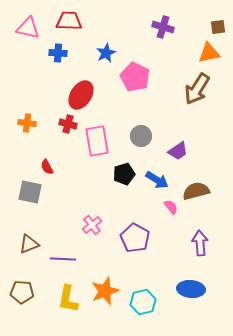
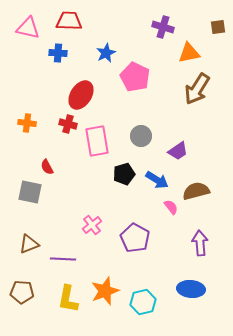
orange triangle: moved 20 px left
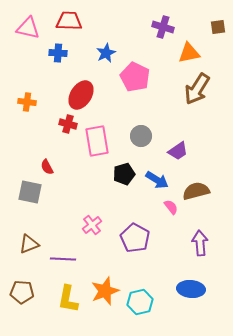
orange cross: moved 21 px up
cyan hexagon: moved 3 px left
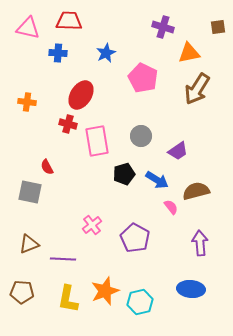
pink pentagon: moved 8 px right, 1 px down
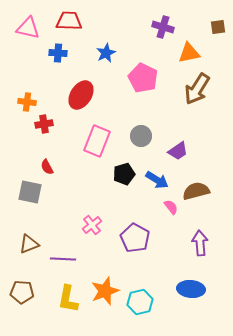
red cross: moved 24 px left; rotated 24 degrees counterclockwise
pink rectangle: rotated 32 degrees clockwise
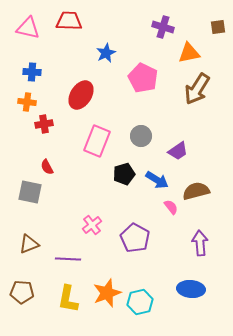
blue cross: moved 26 px left, 19 px down
purple line: moved 5 px right
orange star: moved 2 px right, 2 px down
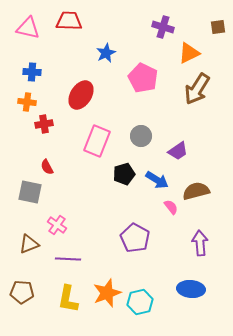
orange triangle: rotated 15 degrees counterclockwise
pink cross: moved 35 px left; rotated 18 degrees counterclockwise
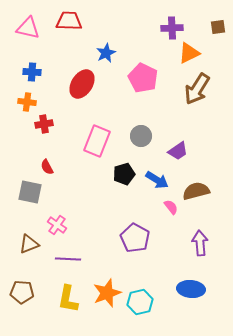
purple cross: moved 9 px right, 1 px down; rotated 20 degrees counterclockwise
red ellipse: moved 1 px right, 11 px up
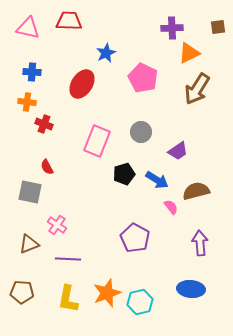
red cross: rotated 30 degrees clockwise
gray circle: moved 4 px up
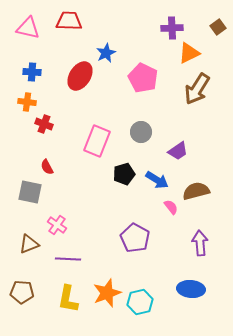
brown square: rotated 28 degrees counterclockwise
red ellipse: moved 2 px left, 8 px up
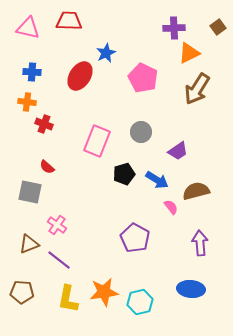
purple cross: moved 2 px right
red semicircle: rotated 21 degrees counterclockwise
purple line: moved 9 px left, 1 px down; rotated 35 degrees clockwise
orange star: moved 3 px left, 1 px up; rotated 12 degrees clockwise
